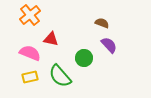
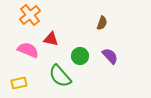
brown semicircle: rotated 88 degrees clockwise
purple semicircle: moved 1 px right, 11 px down
pink semicircle: moved 2 px left, 3 px up
green circle: moved 4 px left, 2 px up
yellow rectangle: moved 11 px left, 6 px down
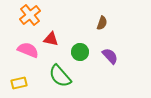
green circle: moved 4 px up
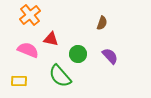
green circle: moved 2 px left, 2 px down
yellow rectangle: moved 2 px up; rotated 14 degrees clockwise
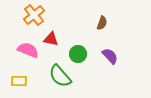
orange cross: moved 4 px right
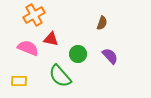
orange cross: rotated 10 degrees clockwise
pink semicircle: moved 2 px up
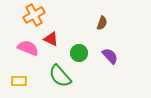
red triangle: rotated 14 degrees clockwise
green circle: moved 1 px right, 1 px up
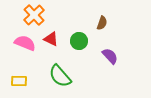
orange cross: rotated 15 degrees counterclockwise
pink semicircle: moved 3 px left, 5 px up
green circle: moved 12 px up
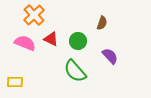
green circle: moved 1 px left
green semicircle: moved 15 px right, 5 px up
yellow rectangle: moved 4 px left, 1 px down
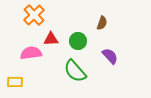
red triangle: rotated 28 degrees counterclockwise
pink semicircle: moved 6 px right, 10 px down; rotated 30 degrees counterclockwise
